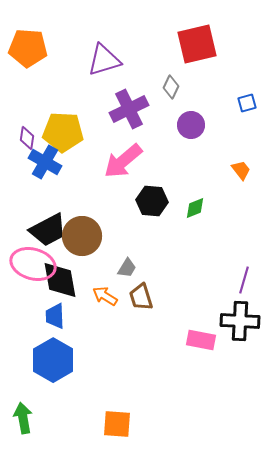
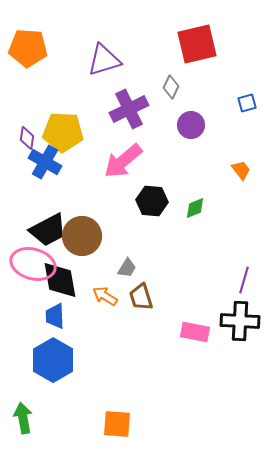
pink rectangle: moved 6 px left, 8 px up
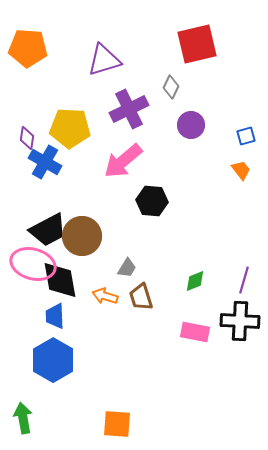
blue square: moved 1 px left, 33 px down
yellow pentagon: moved 7 px right, 4 px up
green diamond: moved 73 px down
orange arrow: rotated 15 degrees counterclockwise
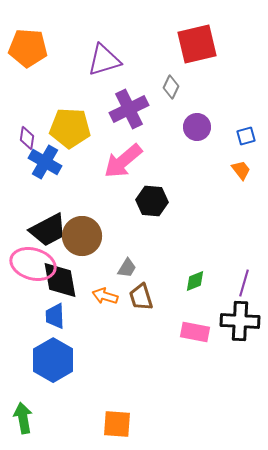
purple circle: moved 6 px right, 2 px down
purple line: moved 3 px down
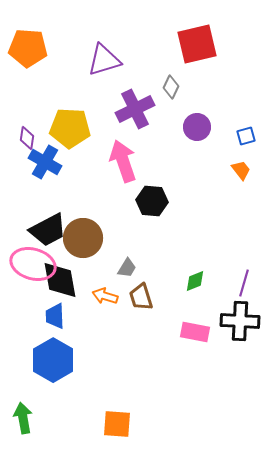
purple cross: moved 6 px right
pink arrow: rotated 111 degrees clockwise
brown circle: moved 1 px right, 2 px down
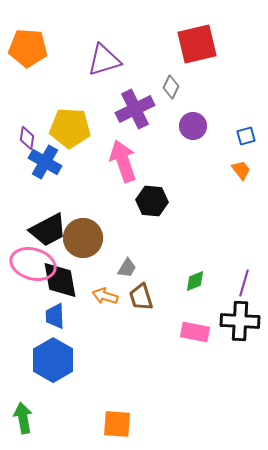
purple circle: moved 4 px left, 1 px up
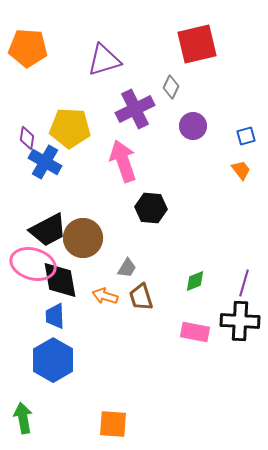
black hexagon: moved 1 px left, 7 px down
orange square: moved 4 px left
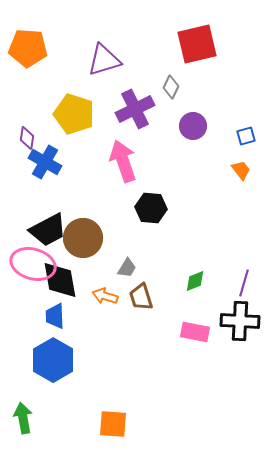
yellow pentagon: moved 4 px right, 14 px up; rotated 15 degrees clockwise
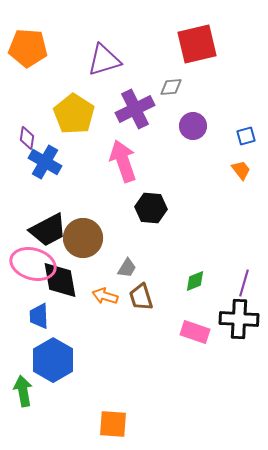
gray diamond: rotated 60 degrees clockwise
yellow pentagon: rotated 15 degrees clockwise
blue trapezoid: moved 16 px left
black cross: moved 1 px left, 2 px up
pink rectangle: rotated 8 degrees clockwise
green arrow: moved 27 px up
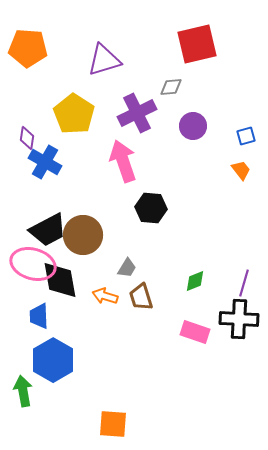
purple cross: moved 2 px right, 4 px down
brown circle: moved 3 px up
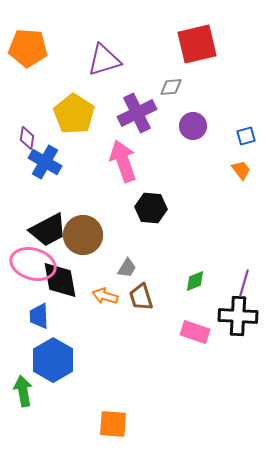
black cross: moved 1 px left, 3 px up
